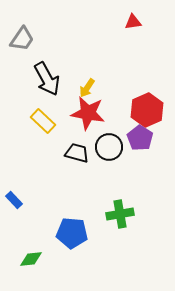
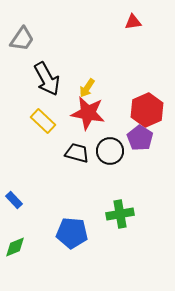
black circle: moved 1 px right, 4 px down
green diamond: moved 16 px left, 12 px up; rotated 15 degrees counterclockwise
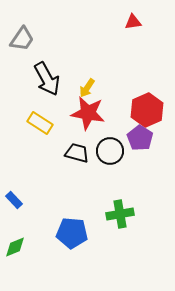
yellow rectangle: moved 3 px left, 2 px down; rotated 10 degrees counterclockwise
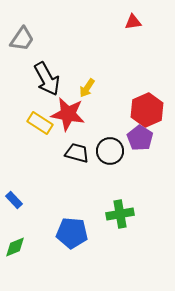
red star: moved 20 px left, 1 px down
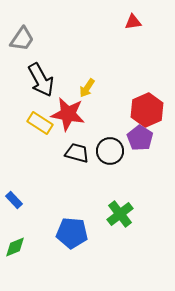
black arrow: moved 6 px left, 1 px down
green cross: rotated 28 degrees counterclockwise
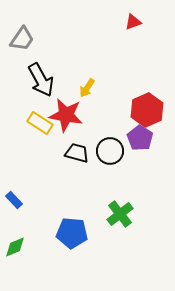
red triangle: rotated 12 degrees counterclockwise
red star: moved 2 px left, 1 px down
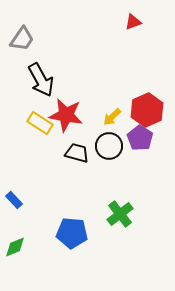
yellow arrow: moved 25 px right, 29 px down; rotated 12 degrees clockwise
black circle: moved 1 px left, 5 px up
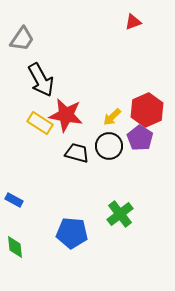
blue rectangle: rotated 18 degrees counterclockwise
green diamond: rotated 75 degrees counterclockwise
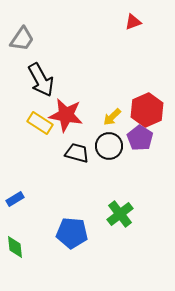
blue rectangle: moved 1 px right, 1 px up; rotated 60 degrees counterclockwise
